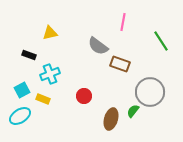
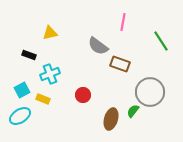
red circle: moved 1 px left, 1 px up
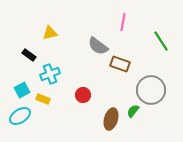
black rectangle: rotated 16 degrees clockwise
gray circle: moved 1 px right, 2 px up
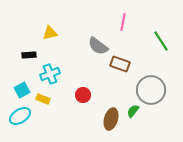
black rectangle: rotated 40 degrees counterclockwise
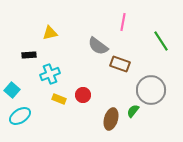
cyan square: moved 10 px left; rotated 21 degrees counterclockwise
yellow rectangle: moved 16 px right
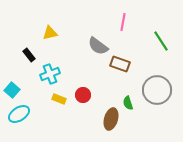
black rectangle: rotated 56 degrees clockwise
gray circle: moved 6 px right
green semicircle: moved 5 px left, 8 px up; rotated 56 degrees counterclockwise
cyan ellipse: moved 1 px left, 2 px up
